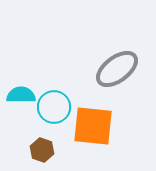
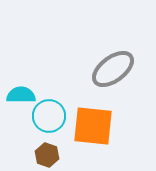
gray ellipse: moved 4 px left
cyan circle: moved 5 px left, 9 px down
brown hexagon: moved 5 px right, 5 px down
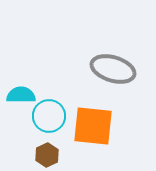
gray ellipse: rotated 54 degrees clockwise
brown hexagon: rotated 15 degrees clockwise
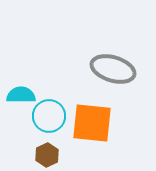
orange square: moved 1 px left, 3 px up
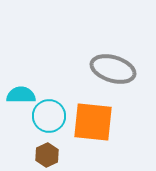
orange square: moved 1 px right, 1 px up
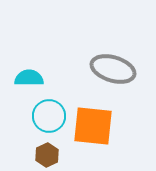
cyan semicircle: moved 8 px right, 17 px up
orange square: moved 4 px down
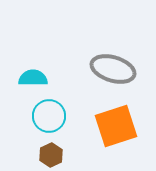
cyan semicircle: moved 4 px right
orange square: moved 23 px right; rotated 24 degrees counterclockwise
brown hexagon: moved 4 px right
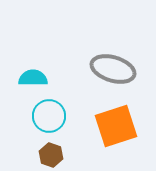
brown hexagon: rotated 15 degrees counterclockwise
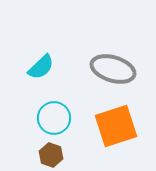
cyan semicircle: moved 8 px right, 11 px up; rotated 136 degrees clockwise
cyan circle: moved 5 px right, 2 px down
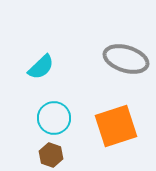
gray ellipse: moved 13 px right, 10 px up
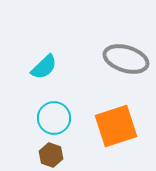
cyan semicircle: moved 3 px right
